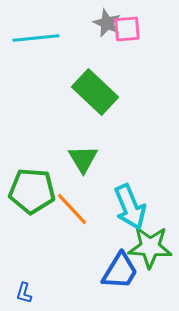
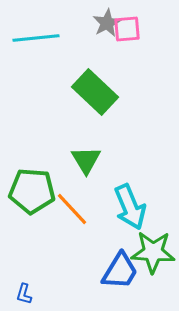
gray star: rotated 20 degrees clockwise
green triangle: moved 3 px right, 1 px down
green star: moved 3 px right, 5 px down
blue L-shape: moved 1 px down
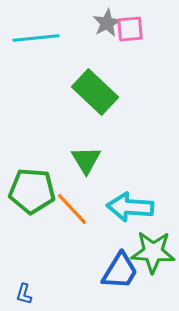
pink square: moved 3 px right
cyan arrow: rotated 117 degrees clockwise
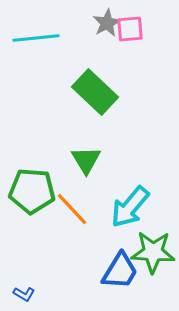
cyan arrow: rotated 54 degrees counterclockwise
blue L-shape: rotated 75 degrees counterclockwise
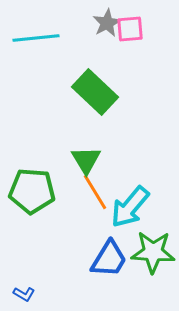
orange line: moved 23 px right, 17 px up; rotated 12 degrees clockwise
blue trapezoid: moved 11 px left, 12 px up
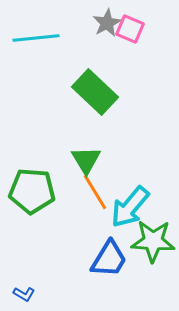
pink square: rotated 28 degrees clockwise
green star: moved 11 px up
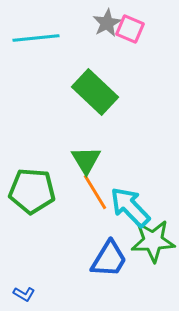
cyan arrow: rotated 96 degrees clockwise
green star: rotated 6 degrees counterclockwise
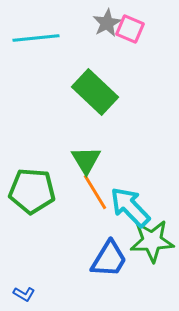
green star: moved 1 px left
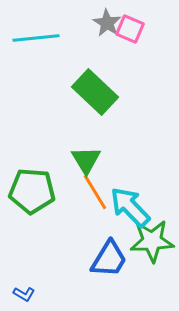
gray star: rotated 12 degrees counterclockwise
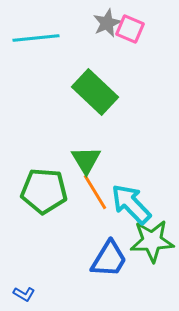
gray star: rotated 16 degrees clockwise
green pentagon: moved 12 px right
cyan arrow: moved 1 px right, 3 px up
